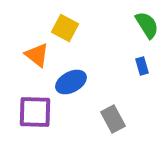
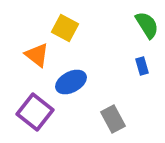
purple square: rotated 36 degrees clockwise
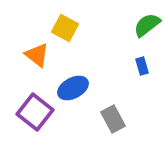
green semicircle: rotated 96 degrees counterclockwise
blue ellipse: moved 2 px right, 6 px down
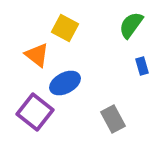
green semicircle: moved 16 px left; rotated 16 degrees counterclockwise
blue ellipse: moved 8 px left, 5 px up
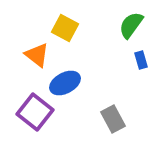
blue rectangle: moved 1 px left, 6 px up
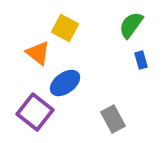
orange triangle: moved 1 px right, 2 px up
blue ellipse: rotated 8 degrees counterclockwise
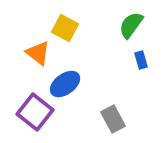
blue ellipse: moved 1 px down
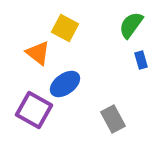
purple square: moved 1 px left, 2 px up; rotated 9 degrees counterclockwise
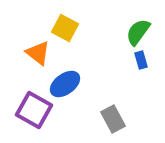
green semicircle: moved 7 px right, 7 px down
